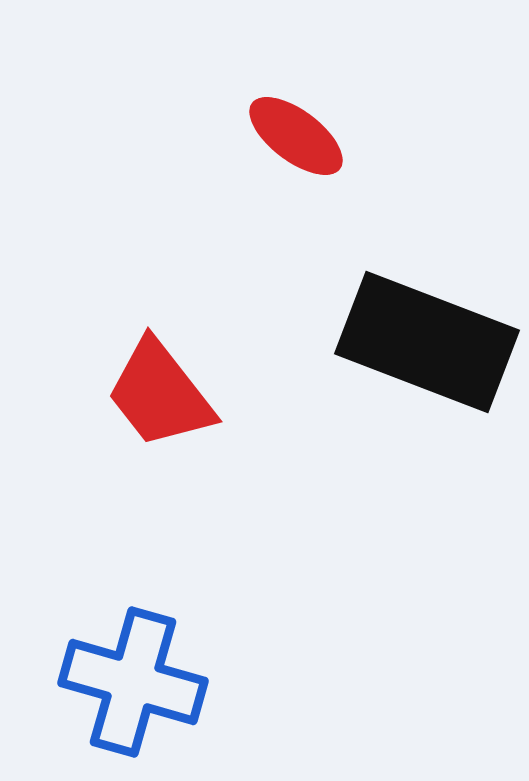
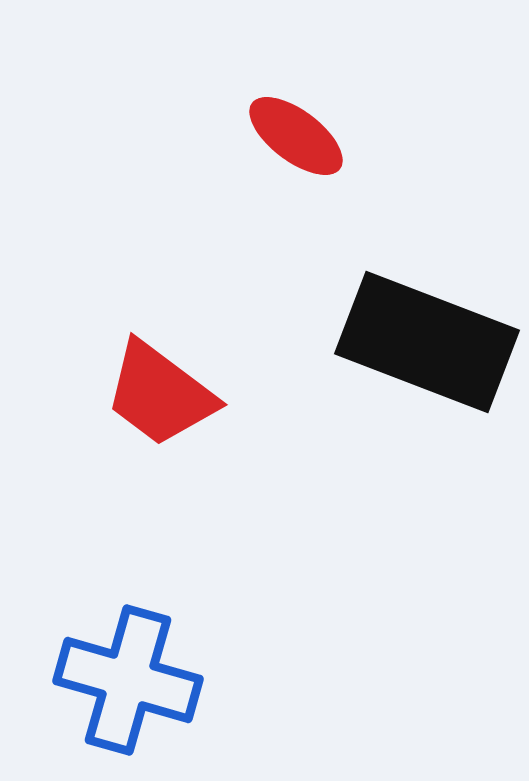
red trapezoid: rotated 15 degrees counterclockwise
blue cross: moved 5 px left, 2 px up
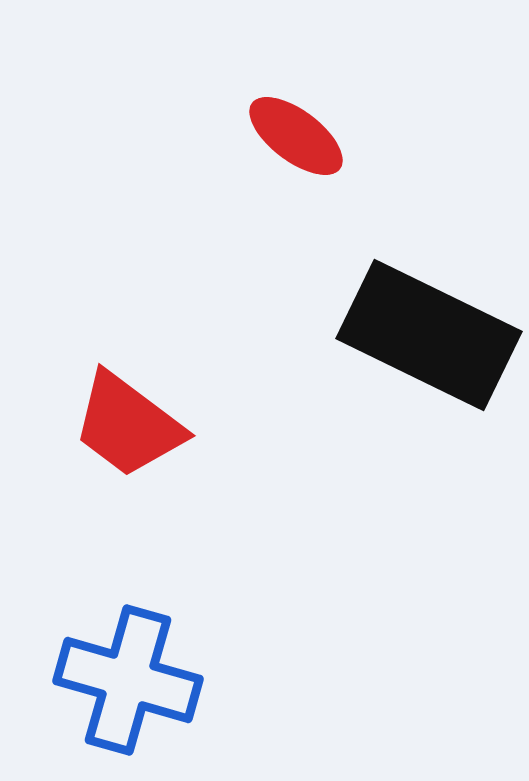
black rectangle: moved 2 px right, 7 px up; rotated 5 degrees clockwise
red trapezoid: moved 32 px left, 31 px down
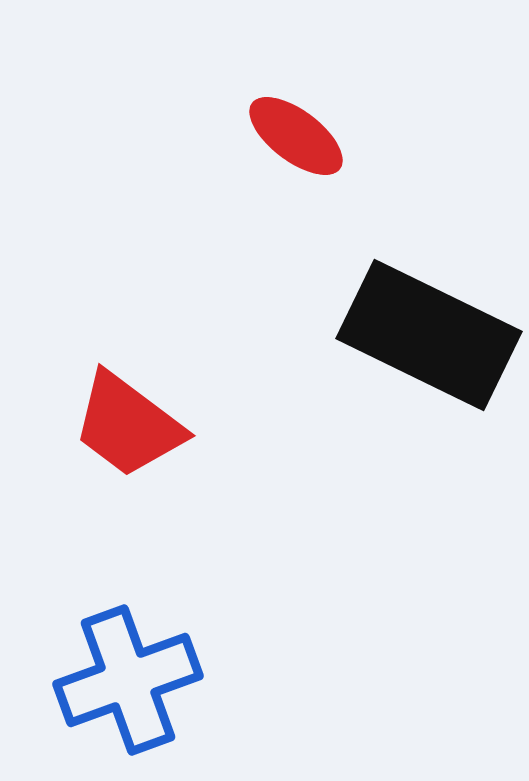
blue cross: rotated 36 degrees counterclockwise
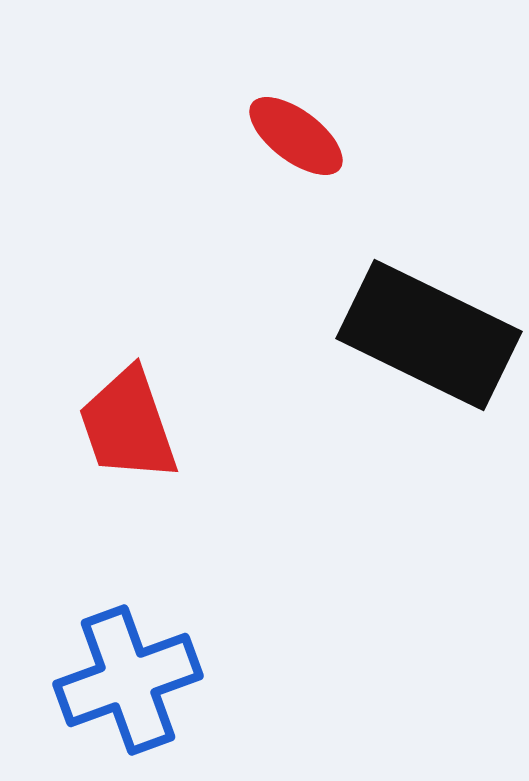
red trapezoid: rotated 34 degrees clockwise
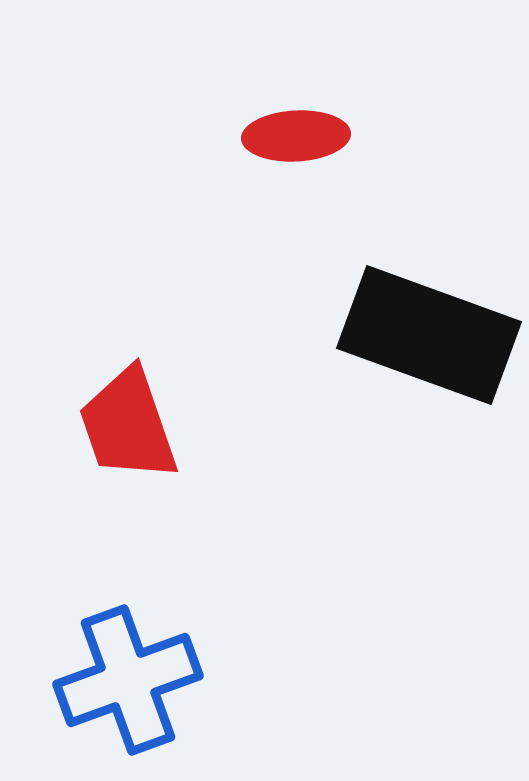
red ellipse: rotated 40 degrees counterclockwise
black rectangle: rotated 6 degrees counterclockwise
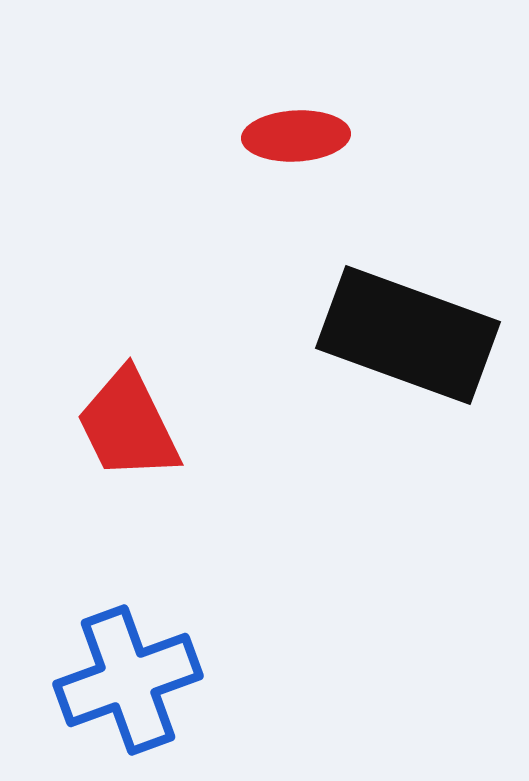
black rectangle: moved 21 px left
red trapezoid: rotated 7 degrees counterclockwise
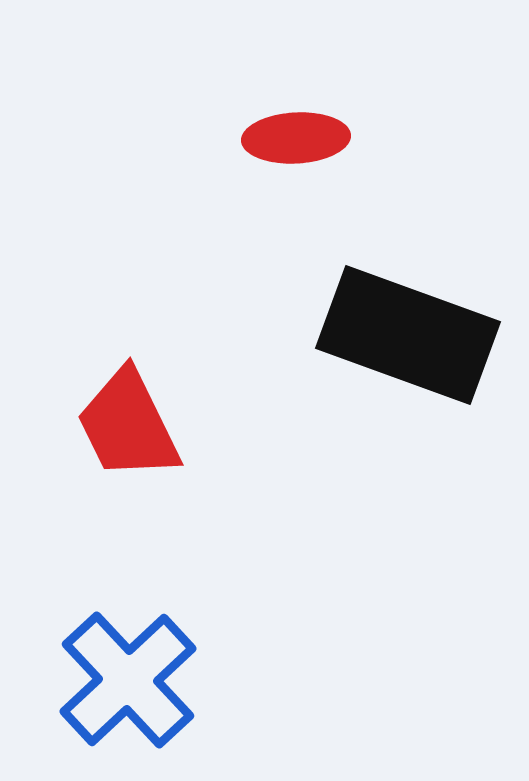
red ellipse: moved 2 px down
blue cross: rotated 23 degrees counterclockwise
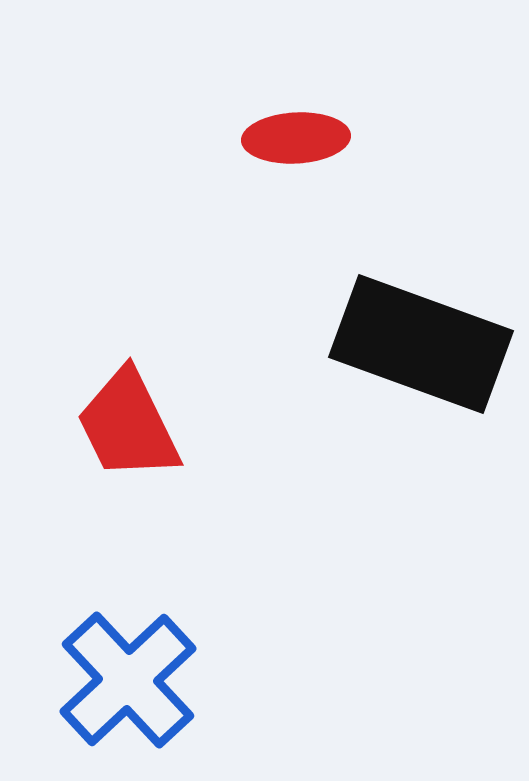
black rectangle: moved 13 px right, 9 px down
